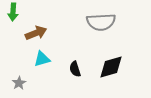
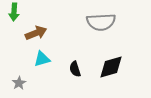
green arrow: moved 1 px right
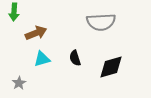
black semicircle: moved 11 px up
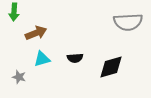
gray semicircle: moved 27 px right
black semicircle: rotated 77 degrees counterclockwise
gray star: moved 6 px up; rotated 24 degrees counterclockwise
